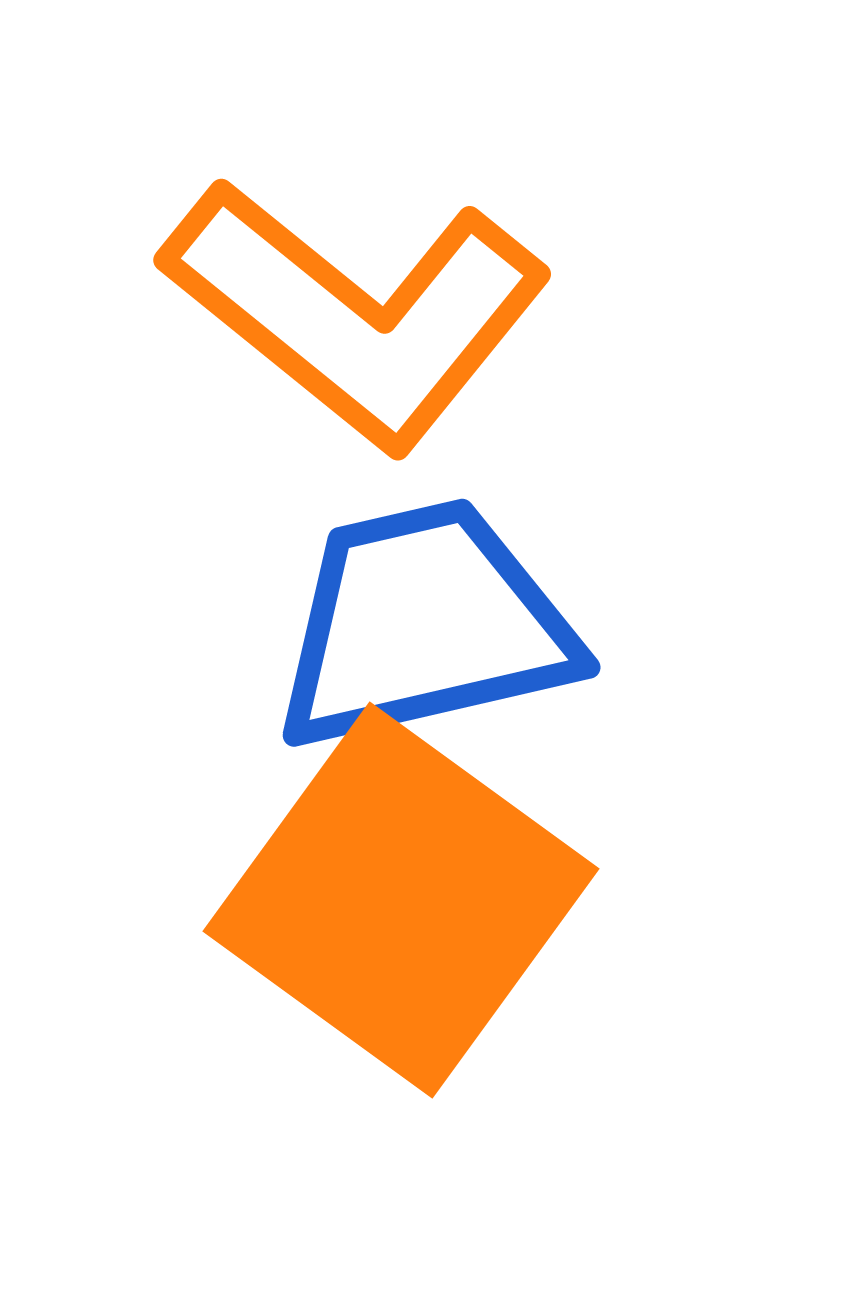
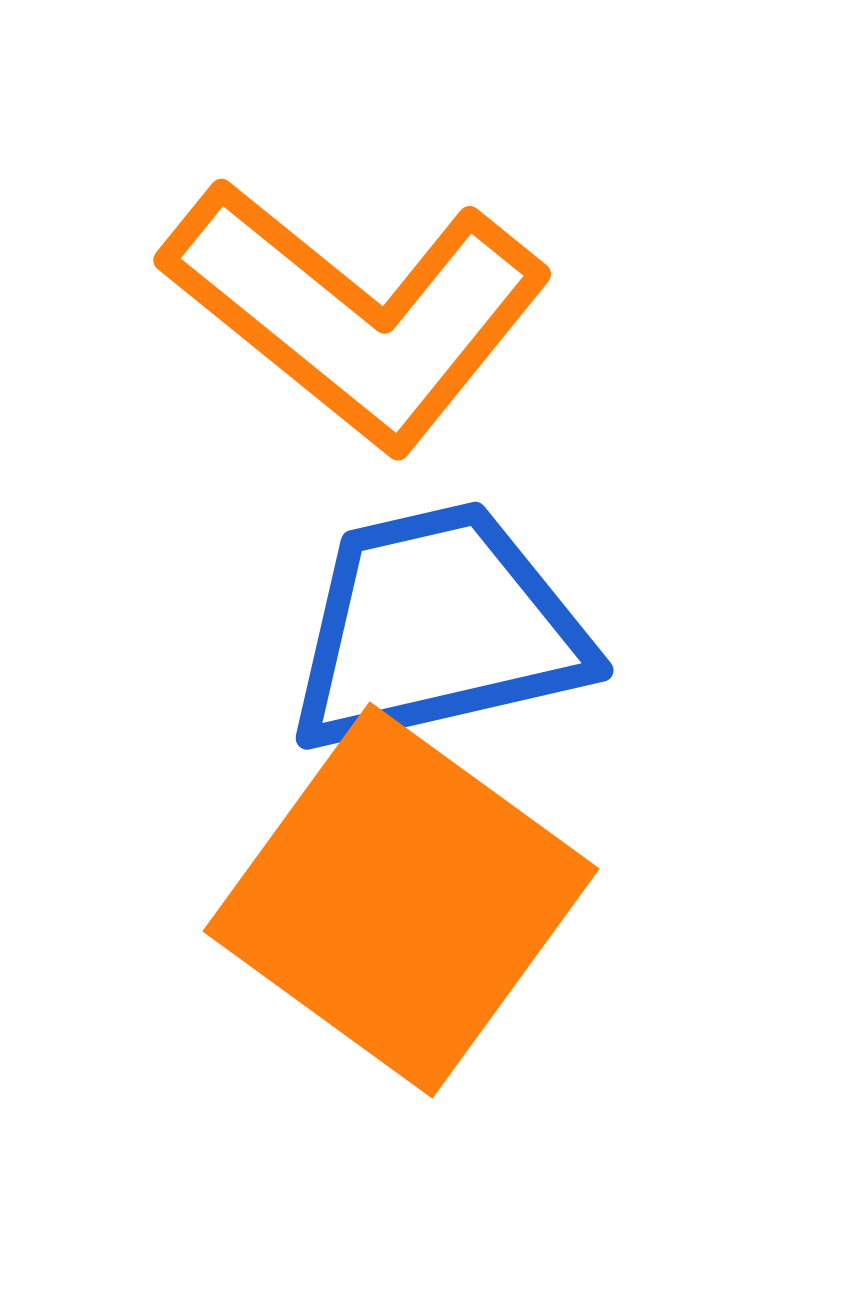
blue trapezoid: moved 13 px right, 3 px down
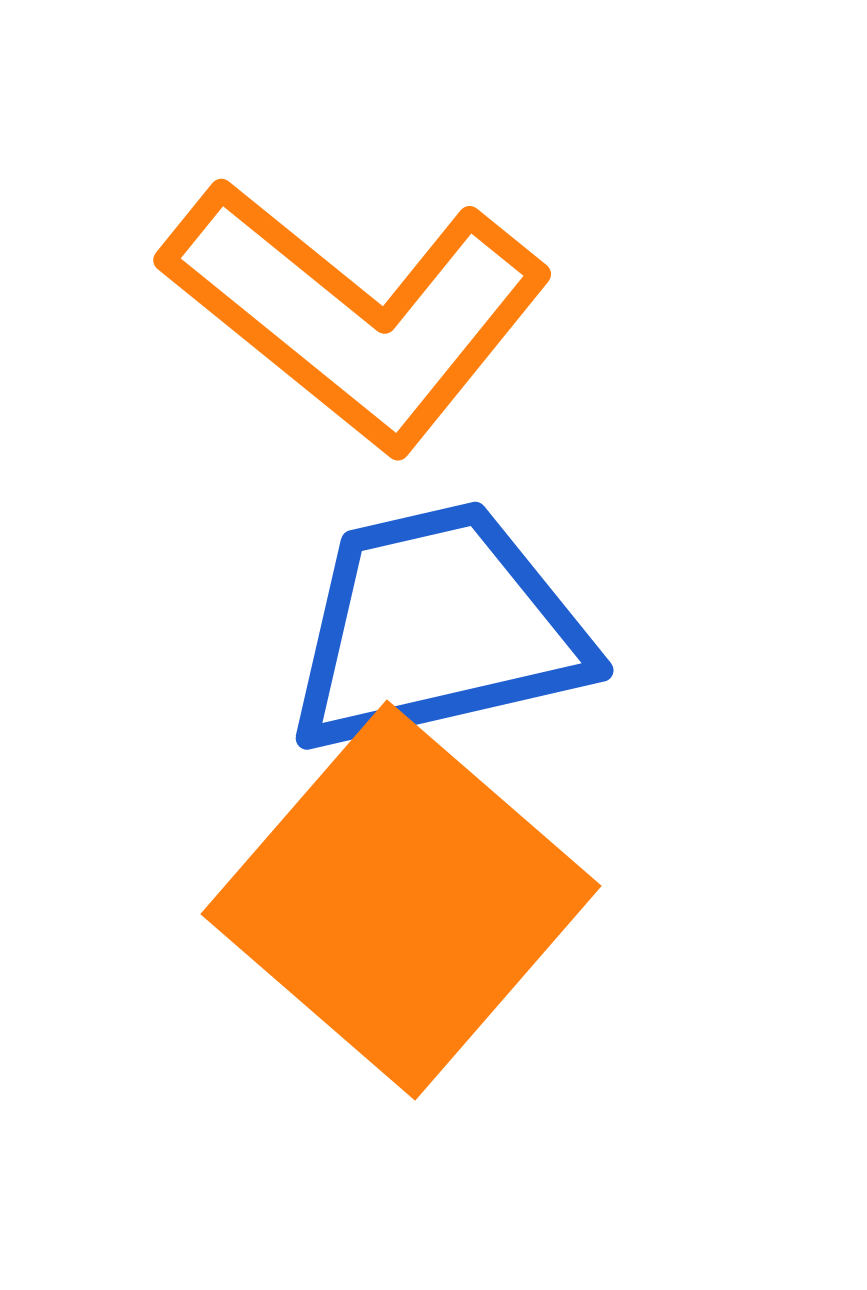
orange square: rotated 5 degrees clockwise
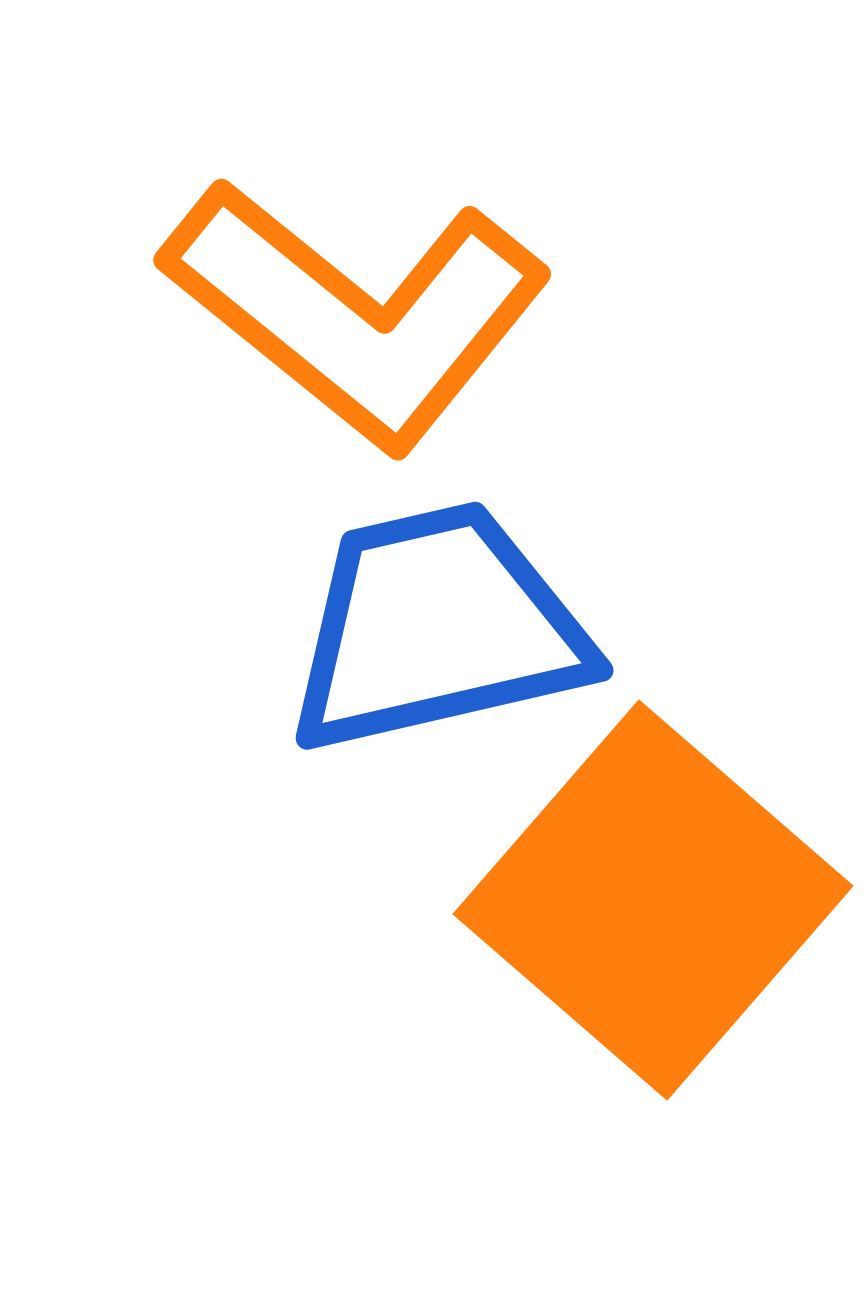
orange square: moved 252 px right
